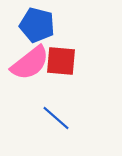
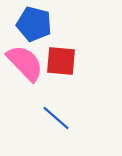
blue pentagon: moved 3 px left, 1 px up
pink semicircle: moved 5 px left; rotated 96 degrees counterclockwise
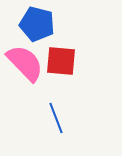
blue pentagon: moved 3 px right
blue line: rotated 28 degrees clockwise
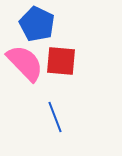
blue pentagon: rotated 12 degrees clockwise
blue line: moved 1 px left, 1 px up
